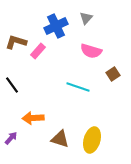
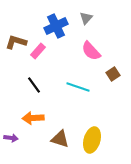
pink semicircle: rotated 30 degrees clockwise
black line: moved 22 px right
purple arrow: rotated 56 degrees clockwise
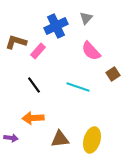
brown triangle: rotated 24 degrees counterclockwise
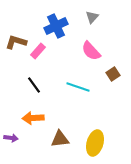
gray triangle: moved 6 px right, 1 px up
yellow ellipse: moved 3 px right, 3 px down
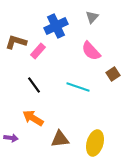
orange arrow: rotated 35 degrees clockwise
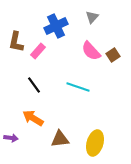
brown L-shape: rotated 95 degrees counterclockwise
brown square: moved 19 px up
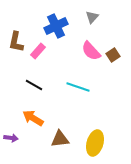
black line: rotated 24 degrees counterclockwise
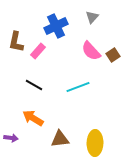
cyan line: rotated 40 degrees counterclockwise
yellow ellipse: rotated 15 degrees counterclockwise
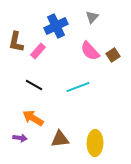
pink semicircle: moved 1 px left
purple arrow: moved 9 px right
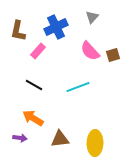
blue cross: moved 1 px down
brown L-shape: moved 2 px right, 11 px up
brown square: rotated 16 degrees clockwise
